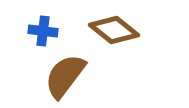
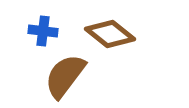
brown diamond: moved 4 px left, 4 px down
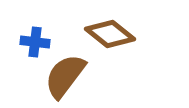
blue cross: moved 8 px left, 11 px down
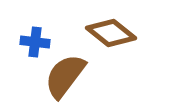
brown diamond: moved 1 px right, 1 px up
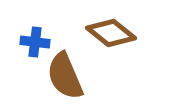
brown semicircle: rotated 60 degrees counterclockwise
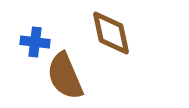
brown diamond: rotated 39 degrees clockwise
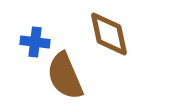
brown diamond: moved 2 px left, 1 px down
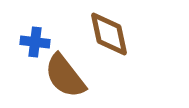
brown semicircle: rotated 15 degrees counterclockwise
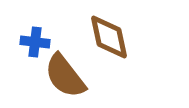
brown diamond: moved 3 px down
